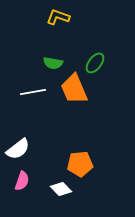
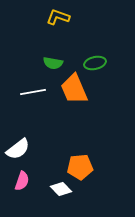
green ellipse: rotated 40 degrees clockwise
orange pentagon: moved 3 px down
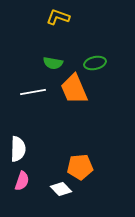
white semicircle: rotated 50 degrees counterclockwise
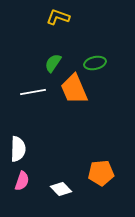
green semicircle: rotated 114 degrees clockwise
orange pentagon: moved 21 px right, 6 px down
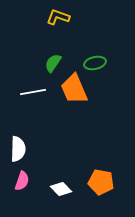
orange pentagon: moved 9 px down; rotated 15 degrees clockwise
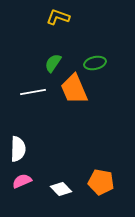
pink semicircle: rotated 132 degrees counterclockwise
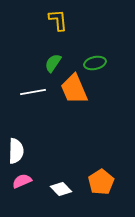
yellow L-shape: moved 3 px down; rotated 65 degrees clockwise
white semicircle: moved 2 px left, 2 px down
orange pentagon: rotated 30 degrees clockwise
